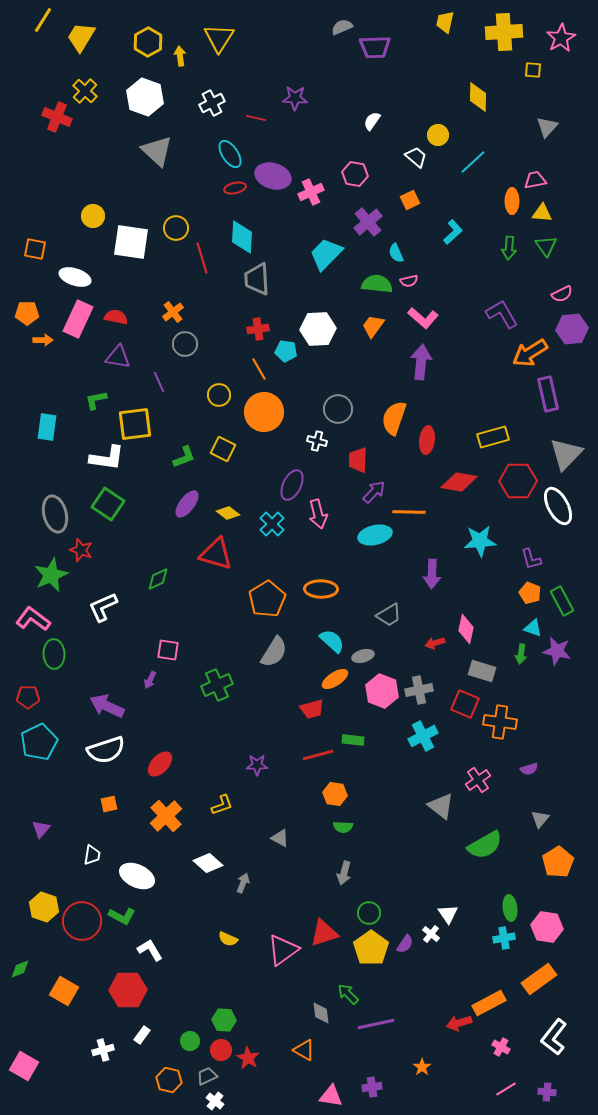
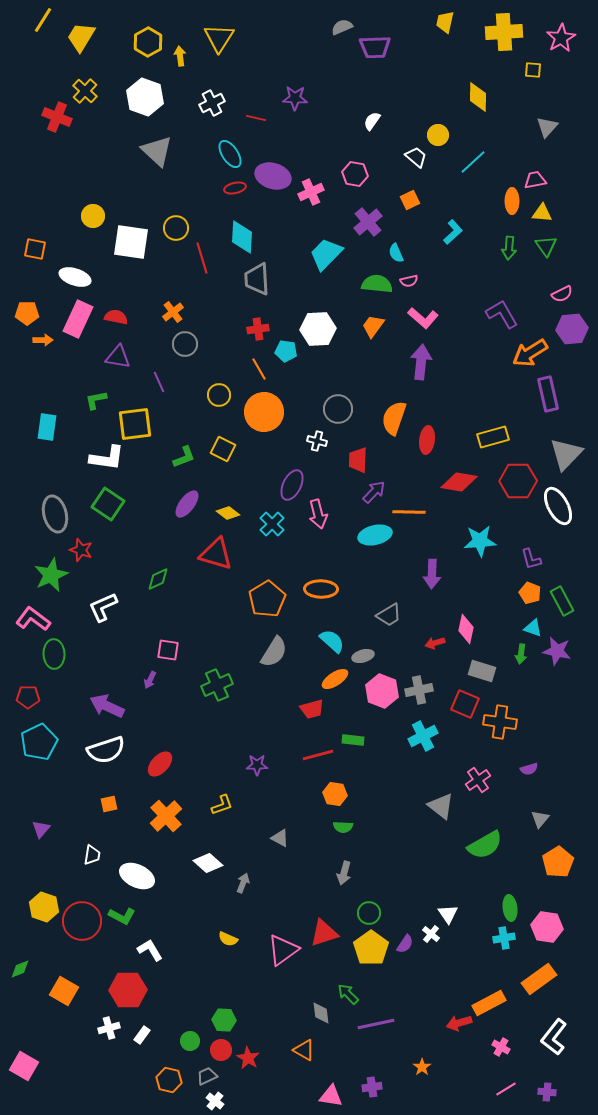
white cross at (103, 1050): moved 6 px right, 22 px up
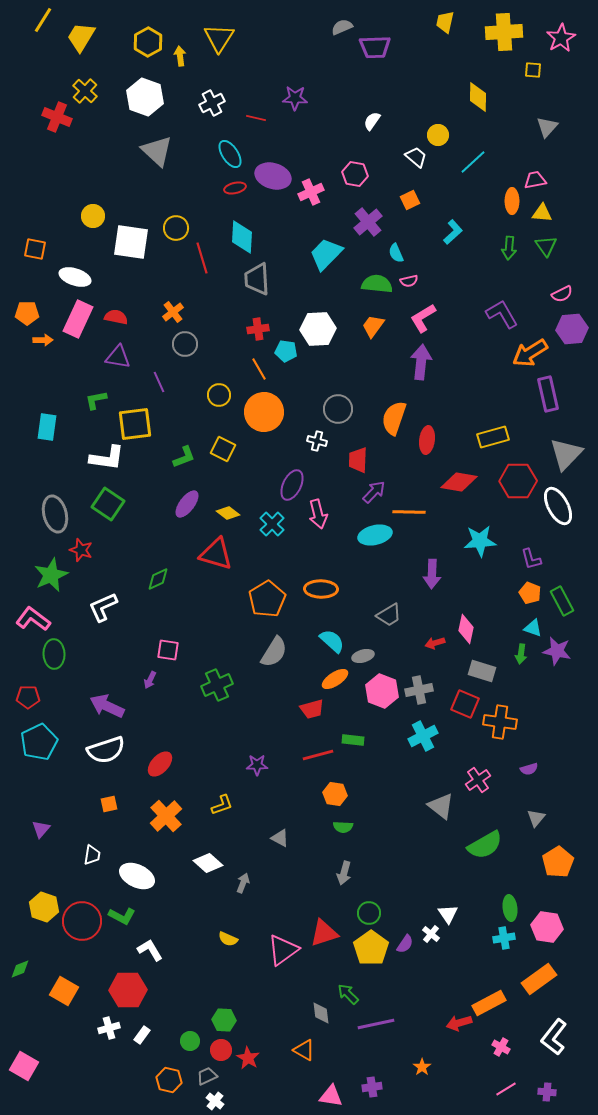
pink L-shape at (423, 318): rotated 108 degrees clockwise
gray triangle at (540, 819): moved 4 px left, 1 px up
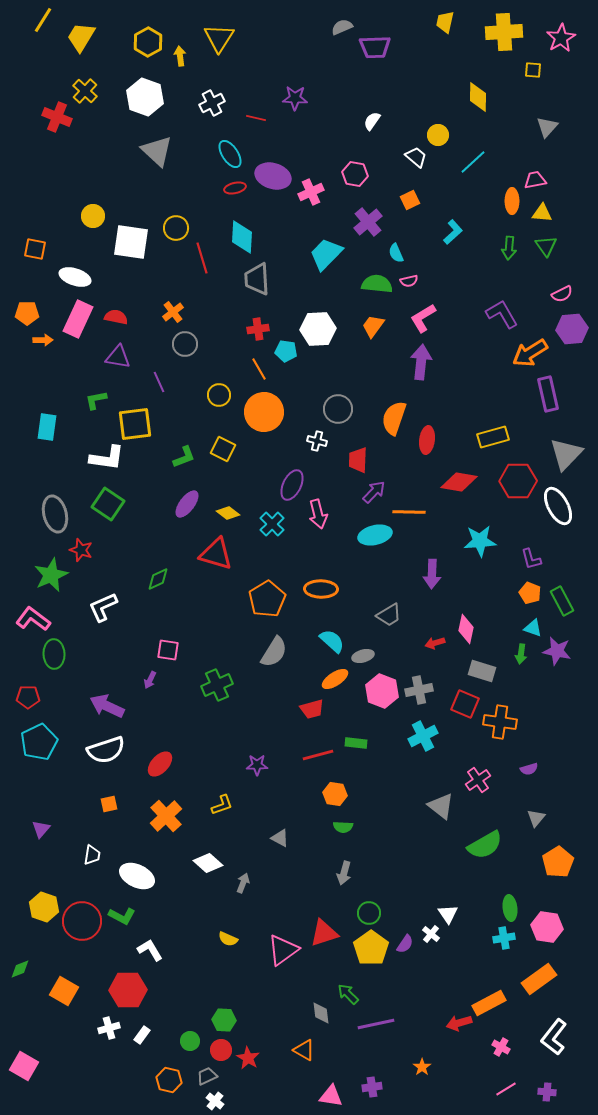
green rectangle at (353, 740): moved 3 px right, 3 px down
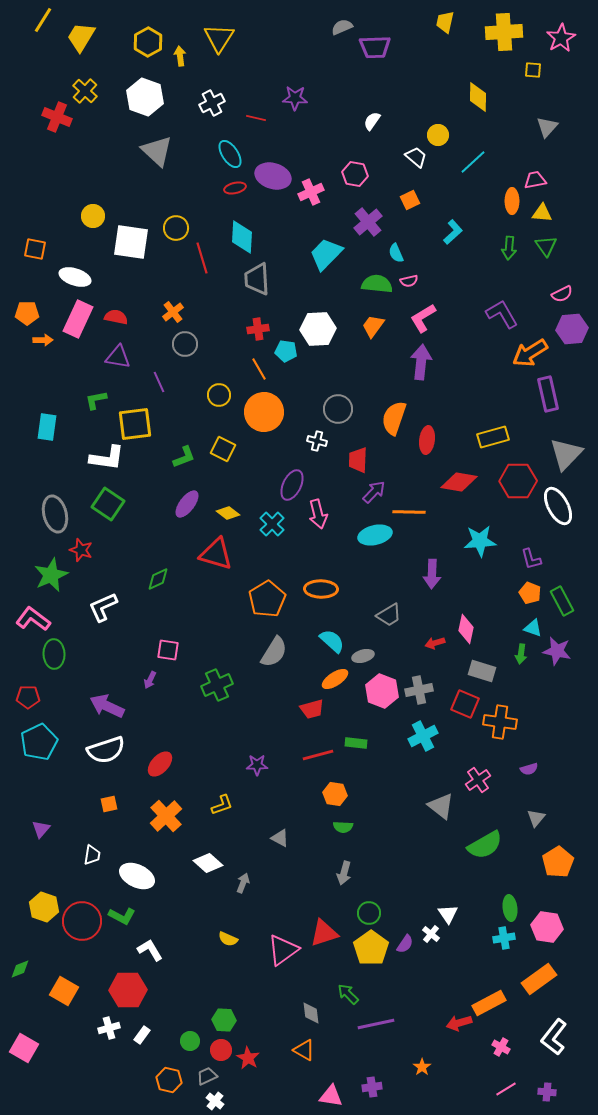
gray diamond at (321, 1013): moved 10 px left
pink square at (24, 1066): moved 18 px up
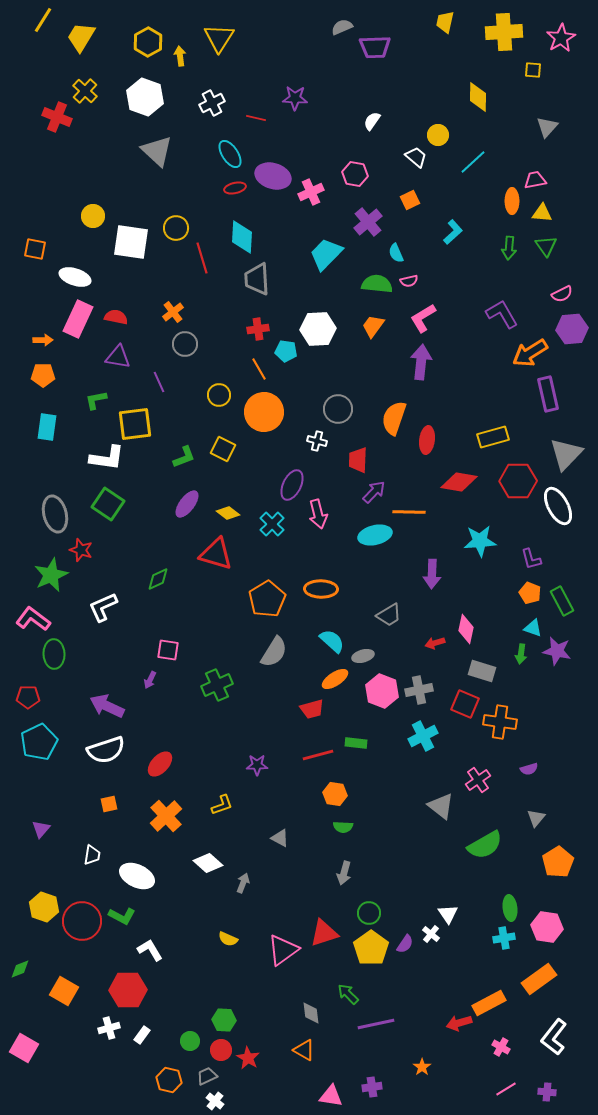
orange pentagon at (27, 313): moved 16 px right, 62 px down
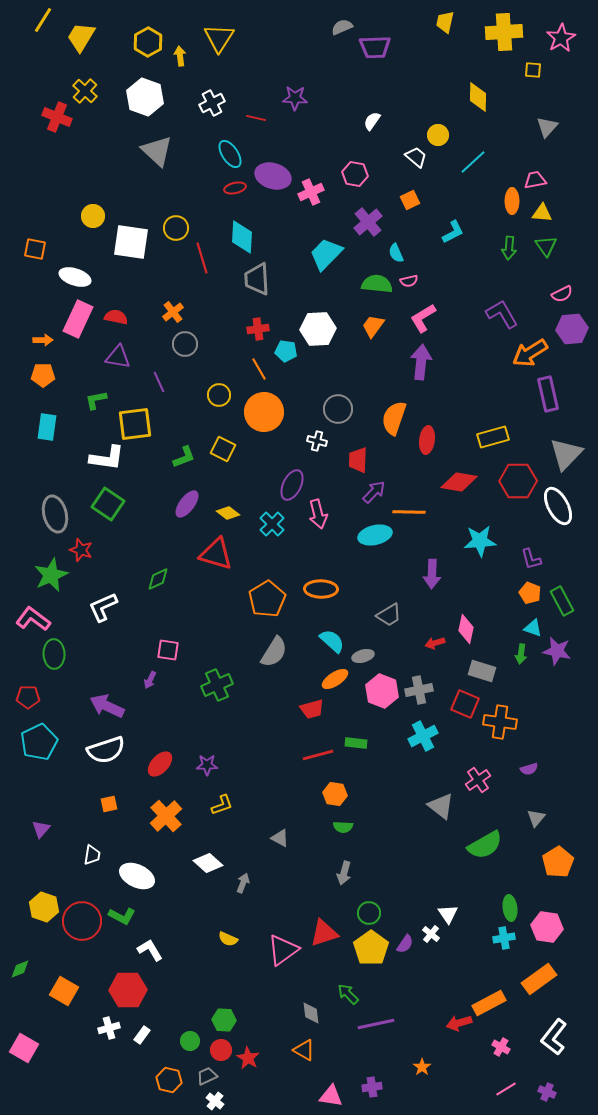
cyan L-shape at (453, 232): rotated 15 degrees clockwise
purple star at (257, 765): moved 50 px left
purple cross at (547, 1092): rotated 18 degrees clockwise
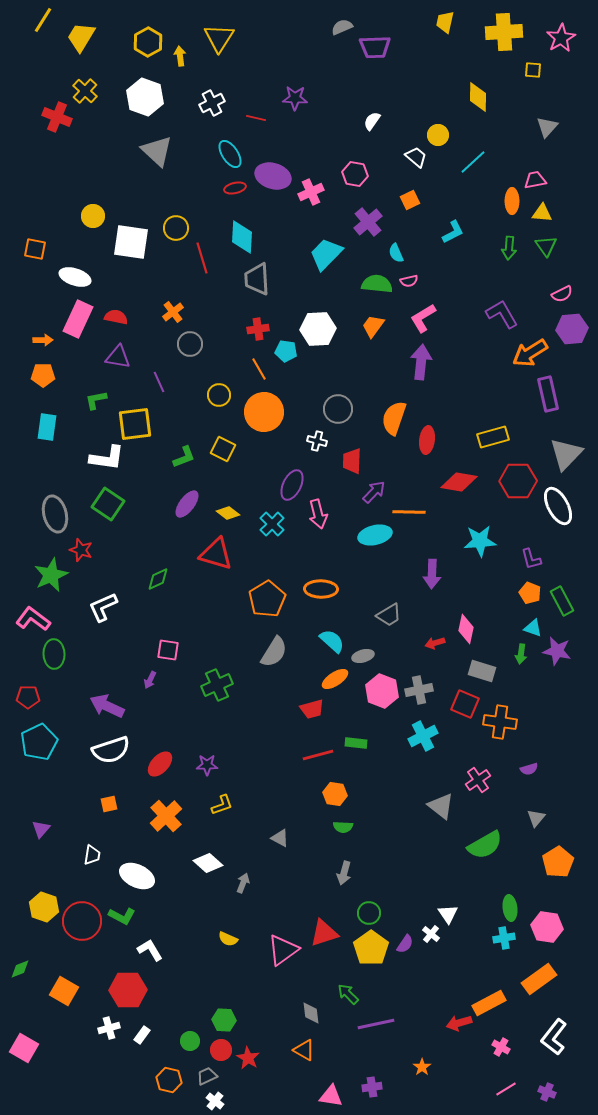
gray circle at (185, 344): moved 5 px right
red trapezoid at (358, 460): moved 6 px left, 1 px down
white semicircle at (106, 750): moved 5 px right
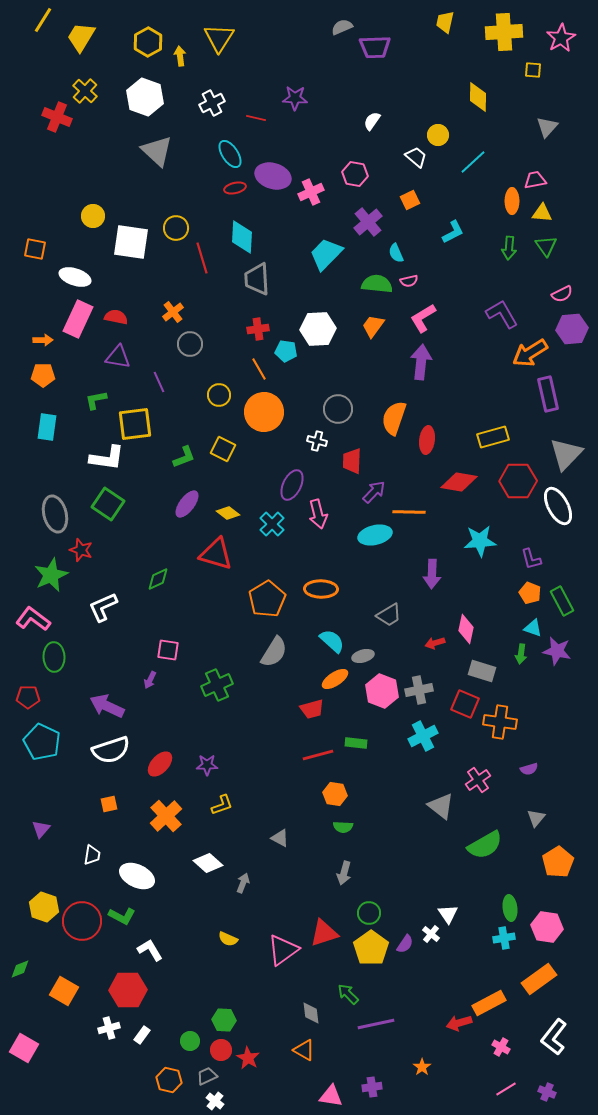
green ellipse at (54, 654): moved 3 px down
cyan pentagon at (39, 742): moved 3 px right; rotated 21 degrees counterclockwise
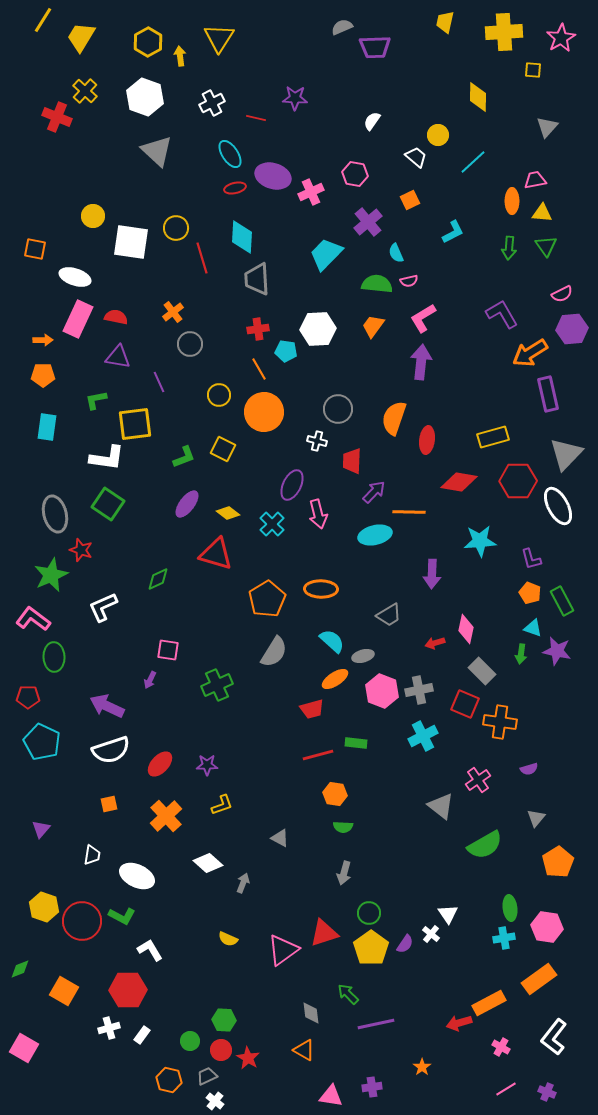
gray rectangle at (482, 671): rotated 28 degrees clockwise
